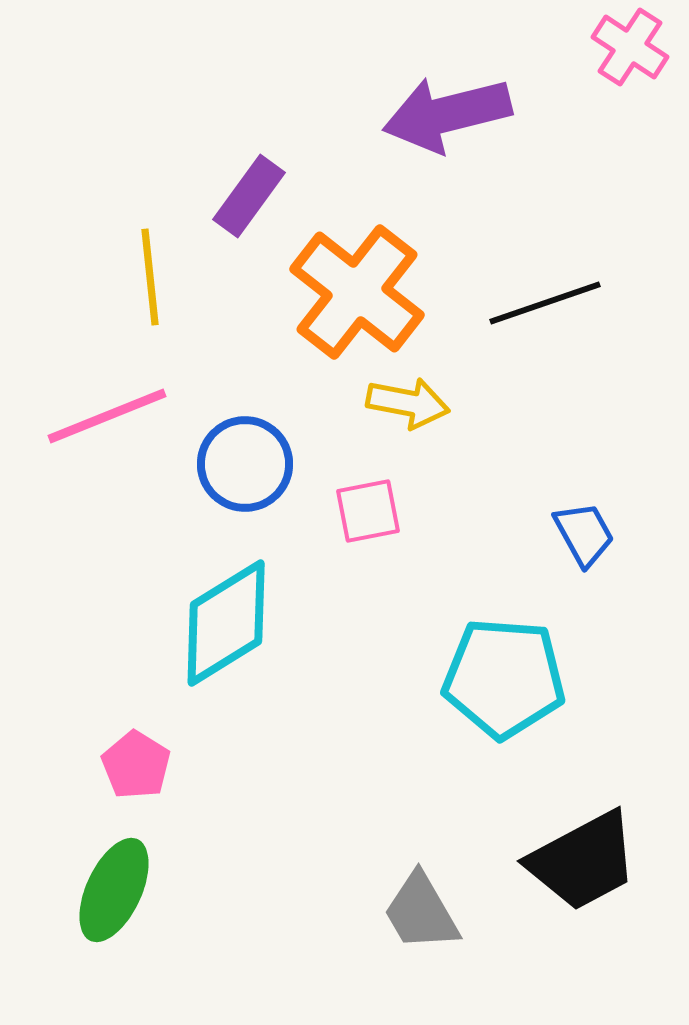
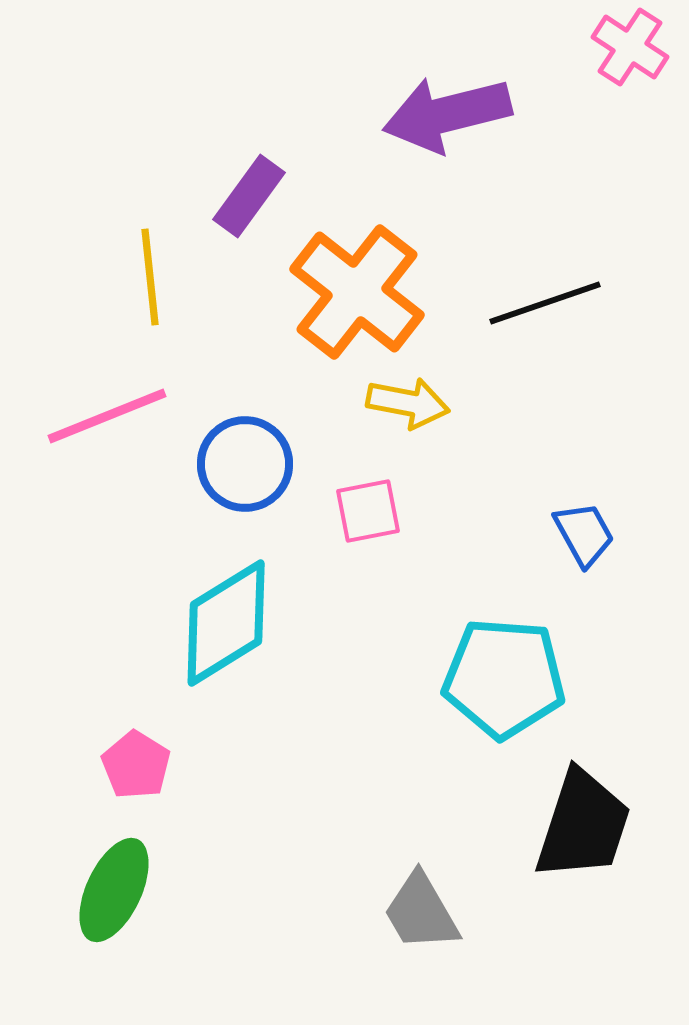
black trapezoid: moved 36 px up; rotated 44 degrees counterclockwise
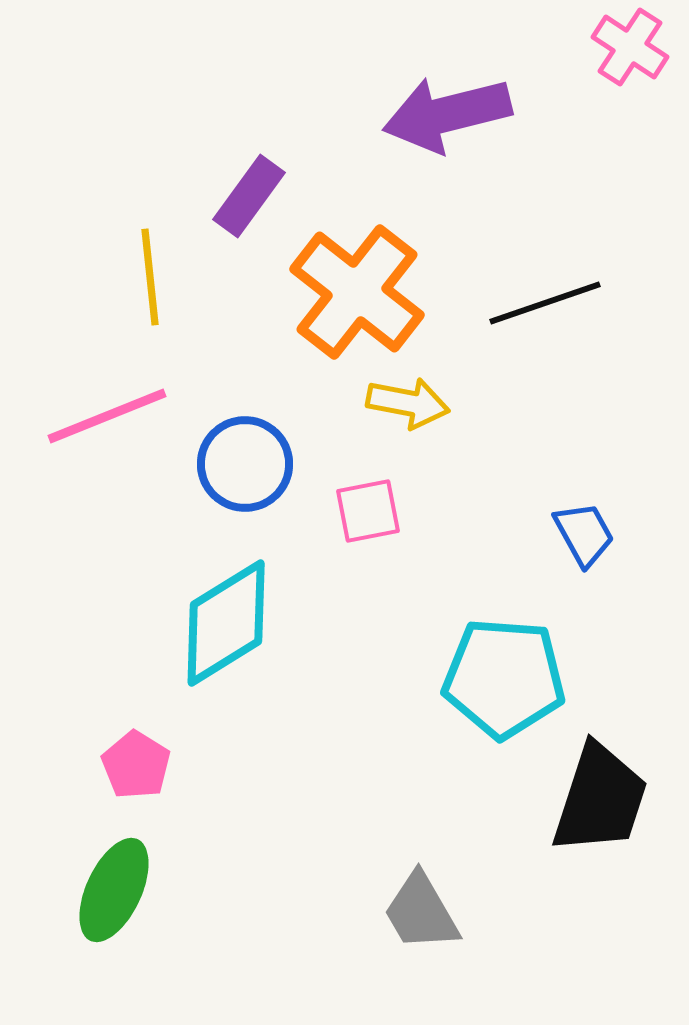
black trapezoid: moved 17 px right, 26 px up
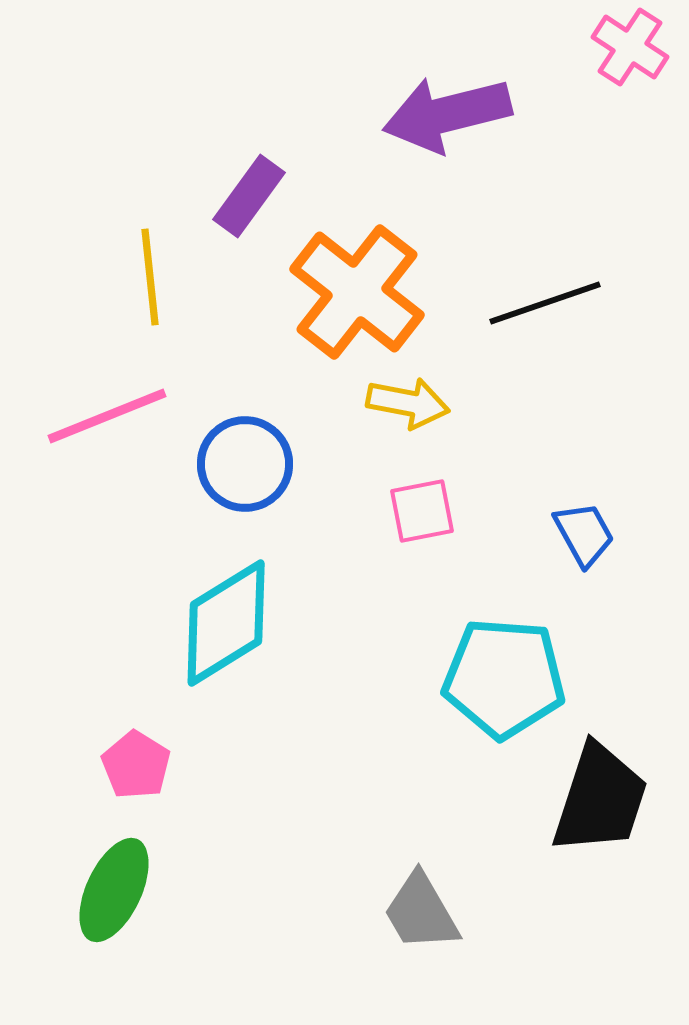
pink square: moved 54 px right
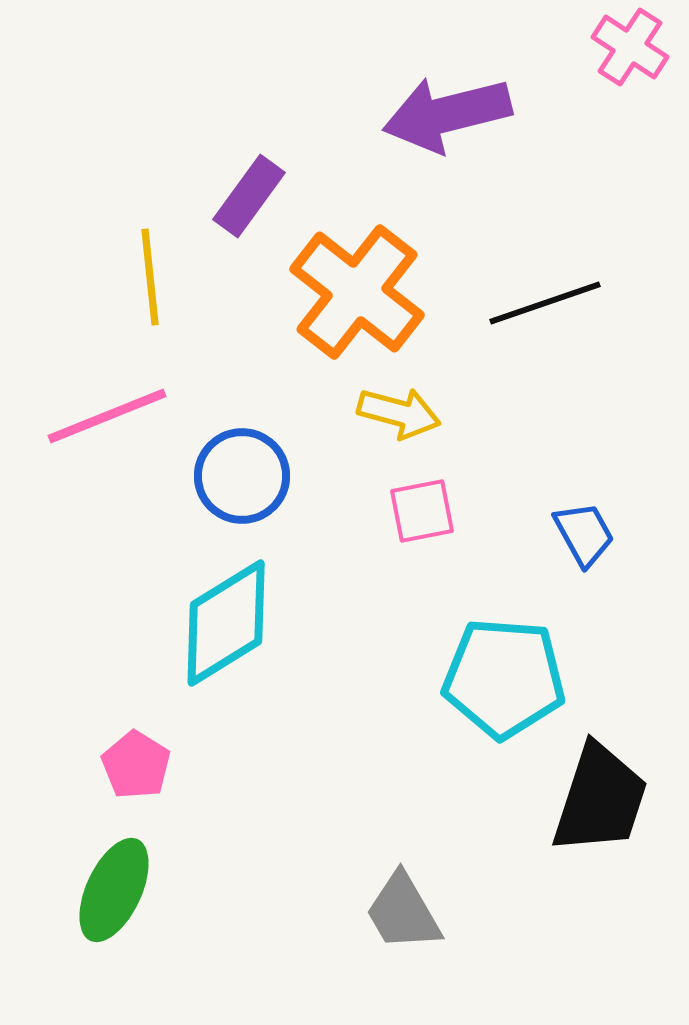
yellow arrow: moved 9 px left, 10 px down; rotated 4 degrees clockwise
blue circle: moved 3 px left, 12 px down
gray trapezoid: moved 18 px left
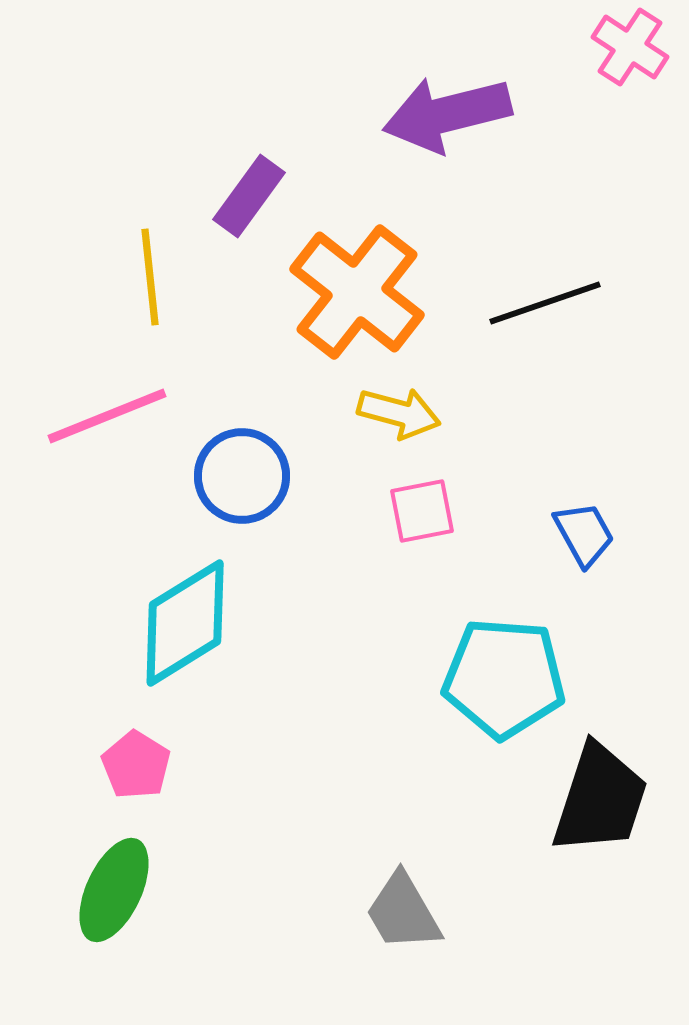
cyan diamond: moved 41 px left
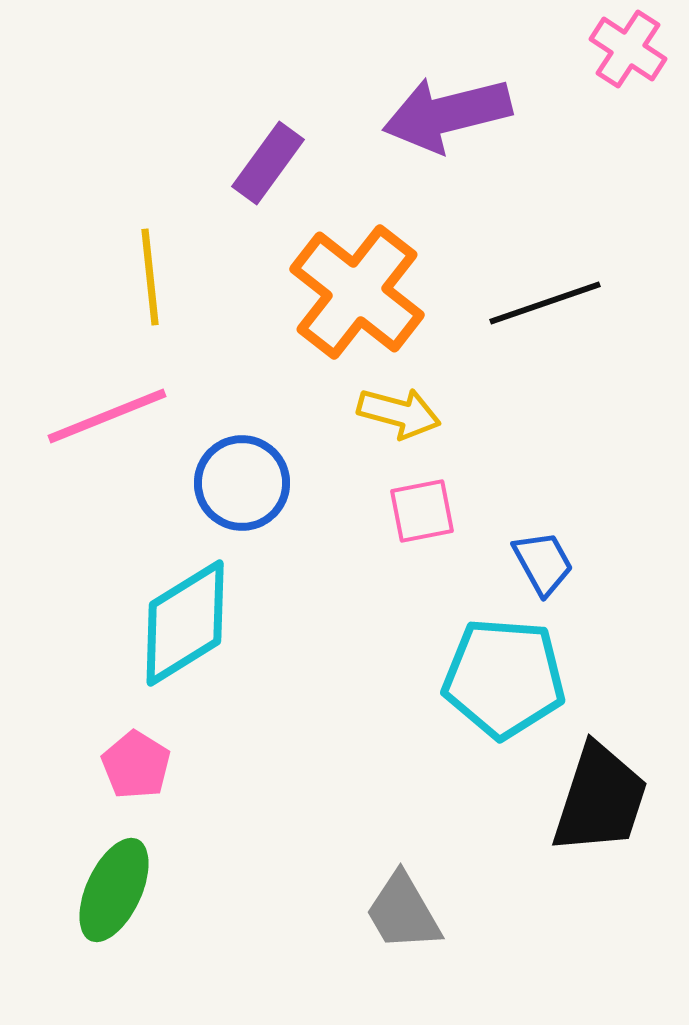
pink cross: moved 2 px left, 2 px down
purple rectangle: moved 19 px right, 33 px up
blue circle: moved 7 px down
blue trapezoid: moved 41 px left, 29 px down
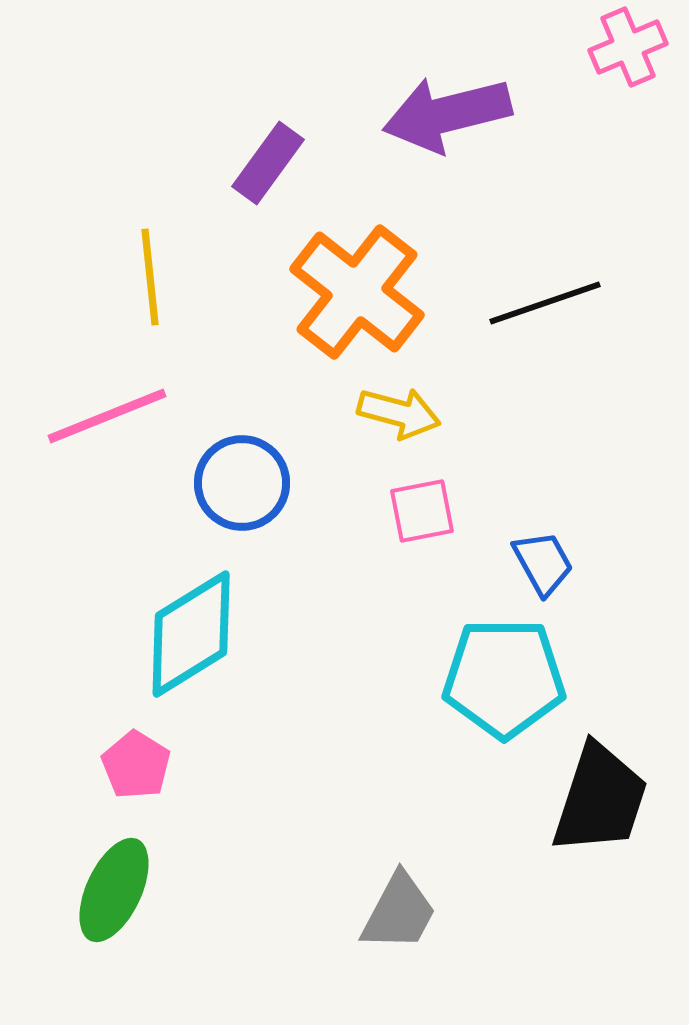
pink cross: moved 2 px up; rotated 34 degrees clockwise
cyan diamond: moved 6 px right, 11 px down
cyan pentagon: rotated 4 degrees counterclockwise
gray trapezoid: moved 4 px left; rotated 122 degrees counterclockwise
